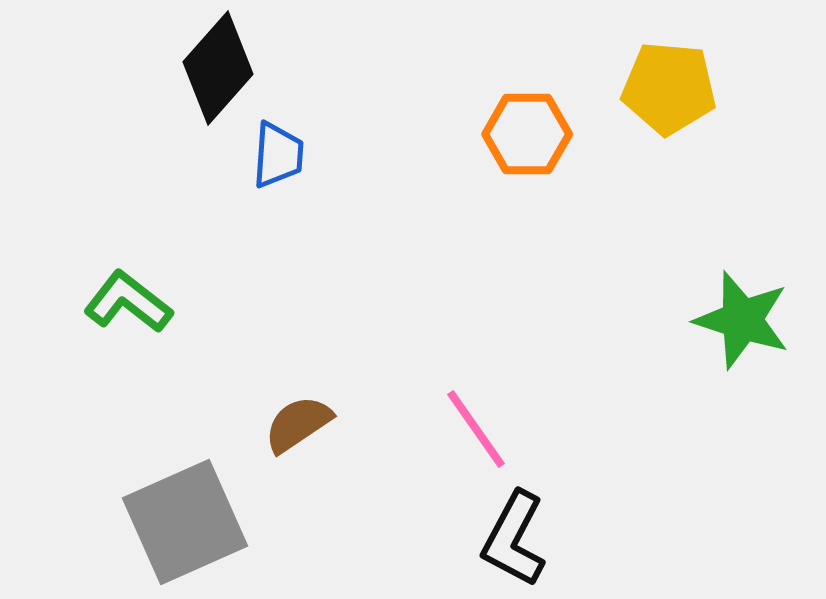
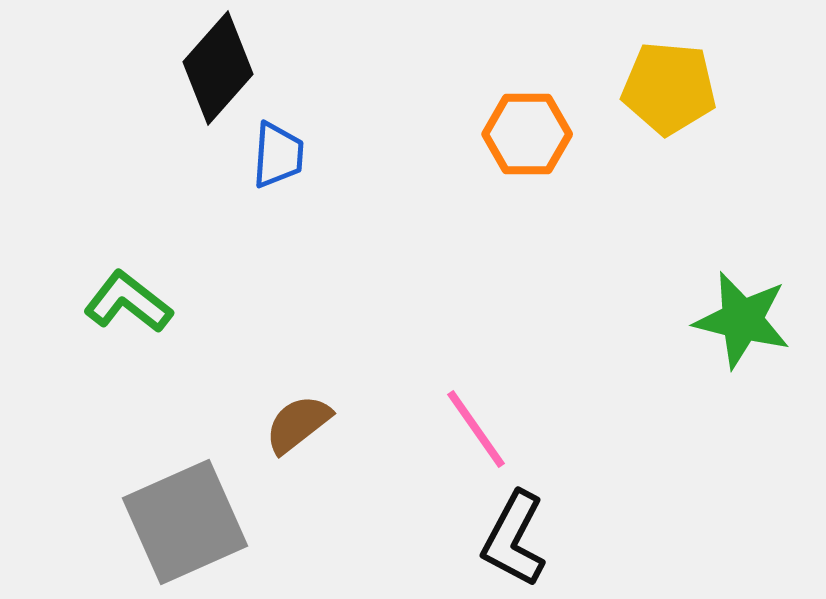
green star: rotated 4 degrees counterclockwise
brown semicircle: rotated 4 degrees counterclockwise
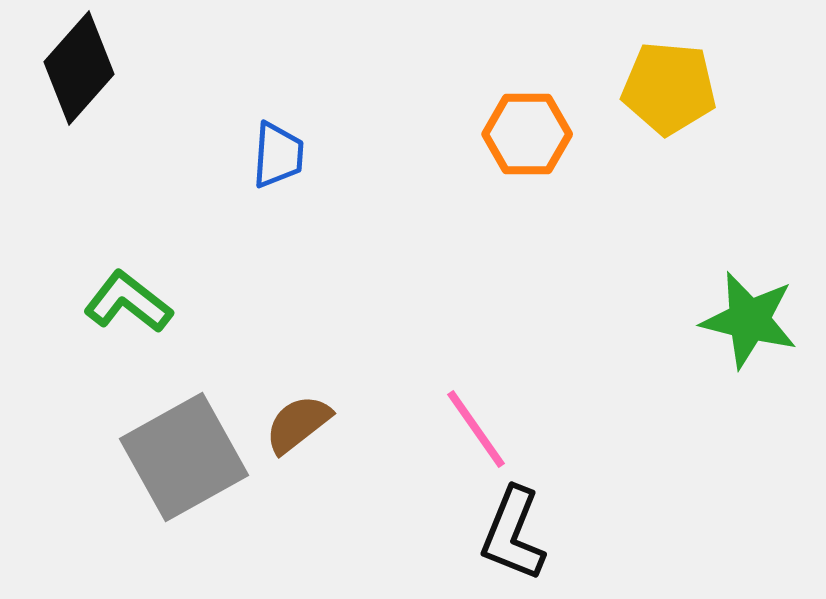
black diamond: moved 139 px left
green star: moved 7 px right
gray square: moved 1 px left, 65 px up; rotated 5 degrees counterclockwise
black L-shape: moved 1 px left, 5 px up; rotated 6 degrees counterclockwise
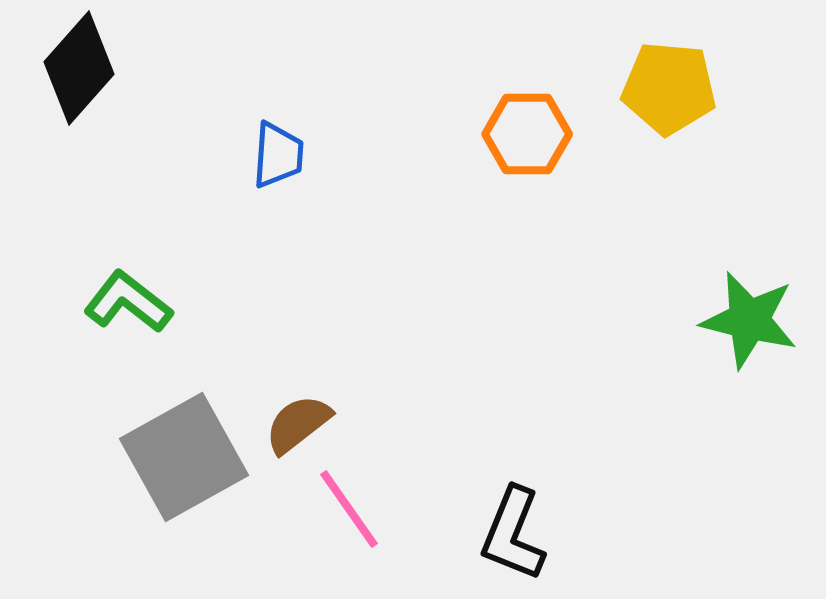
pink line: moved 127 px left, 80 px down
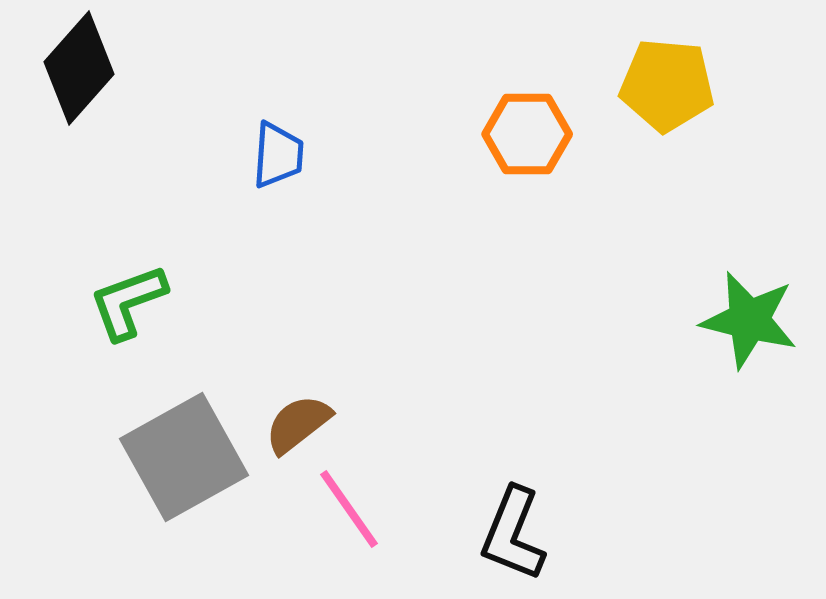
yellow pentagon: moved 2 px left, 3 px up
green L-shape: rotated 58 degrees counterclockwise
